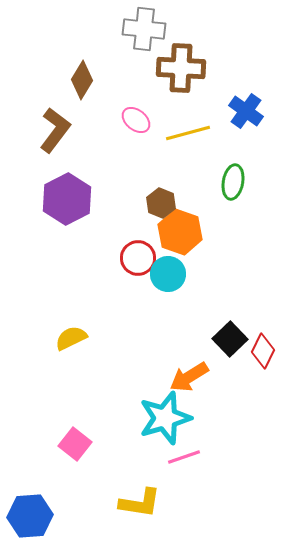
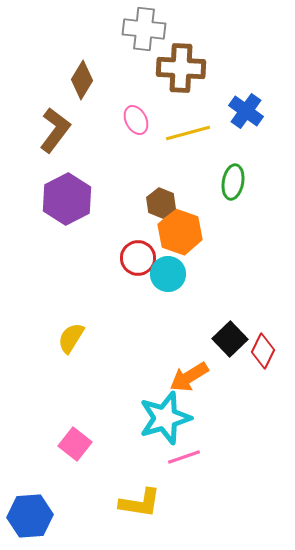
pink ellipse: rotated 24 degrees clockwise
yellow semicircle: rotated 32 degrees counterclockwise
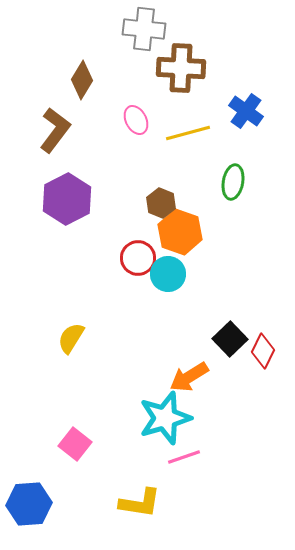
blue hexagon: moved 1 px left, 12 px up
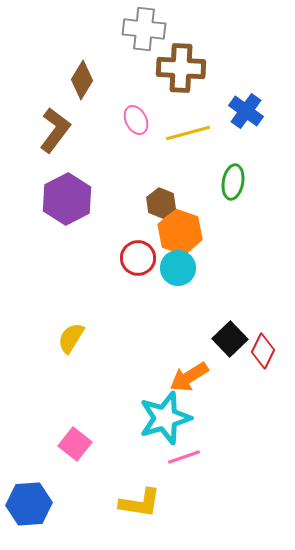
cyan circle: moved 10 px right, 6 px up
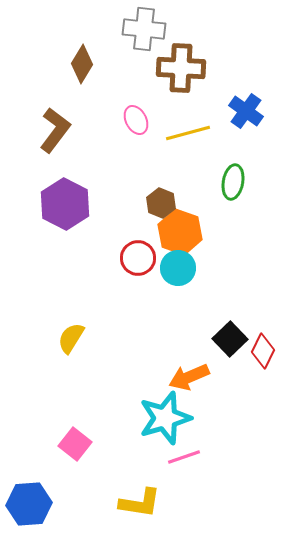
brown diamond: moved 16 px up
purple hexagon: moved 2 px left, 5 px down; rotated 6 degrees counterclockwise
orange arrow: rotated 9 degrees clockwise
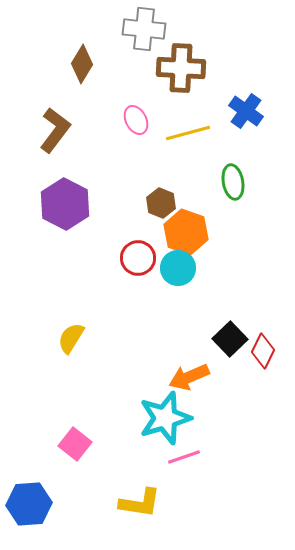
green ellipse: rotated 20 degrees counterclockwise
orange hexagon: moved 6 px right
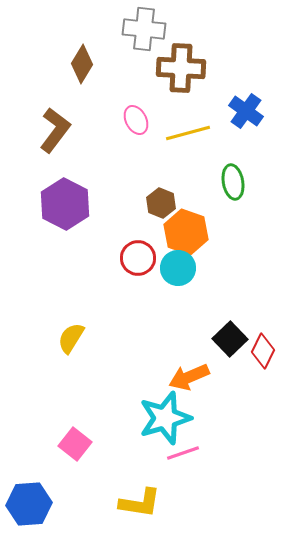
pink line: moved 1 px left, 4 px up
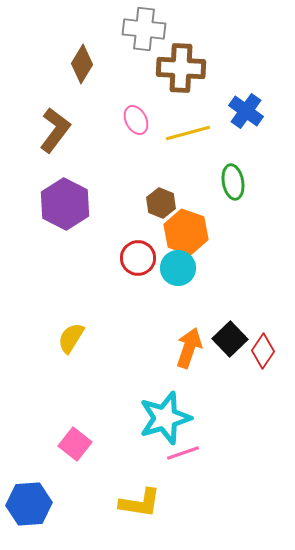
red diamond: rotated 8 degrees clockwise
orange arrow: moved 29 px up; rotated 132 degrees clockwise
